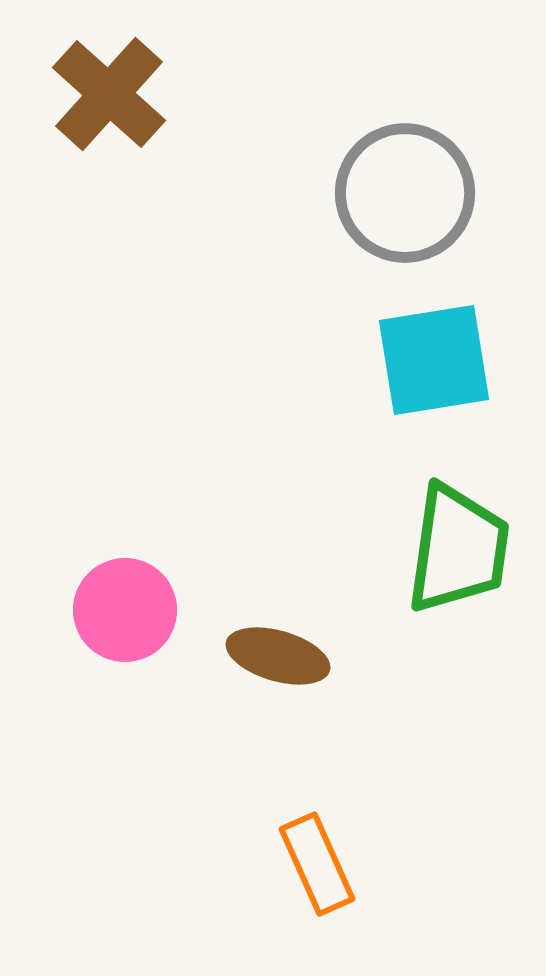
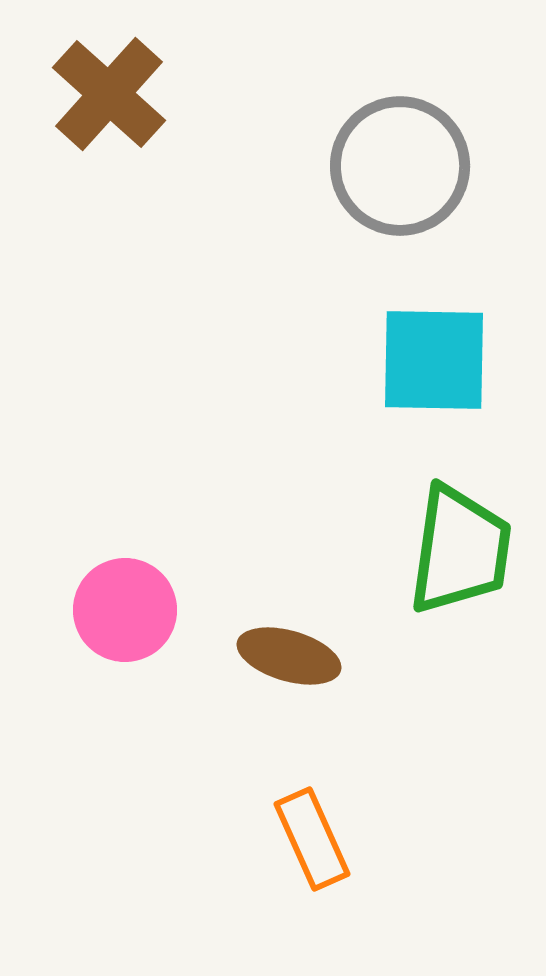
gray circle: moved 5 px left, 27 px up
cyan square: rotated 10 degrees clockwise
green trapezoid: moved 2 px right, 1 px down
brown ellipse: moved 11 px right
orange rectangle: moved 5 px left, 25 px up
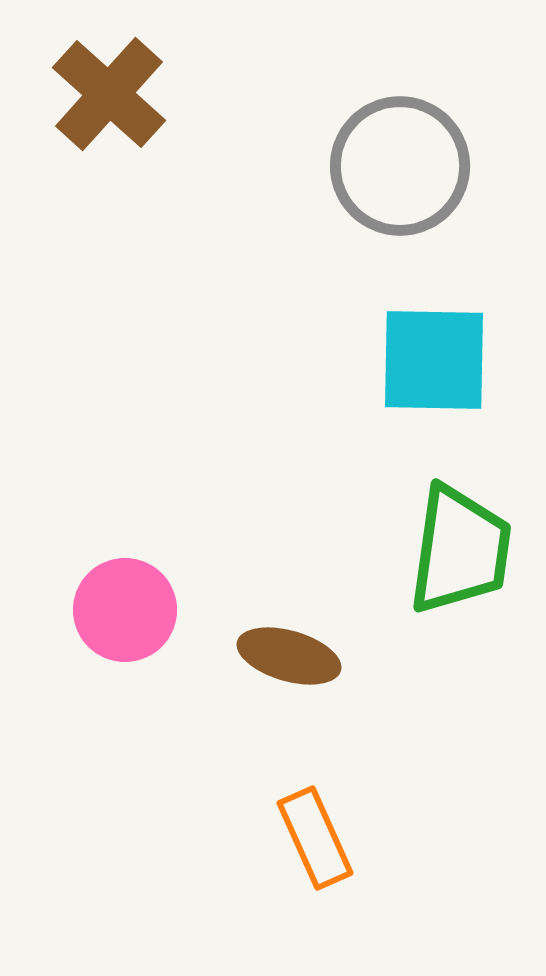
orange rectangle: moved 3 px right, 1 px up
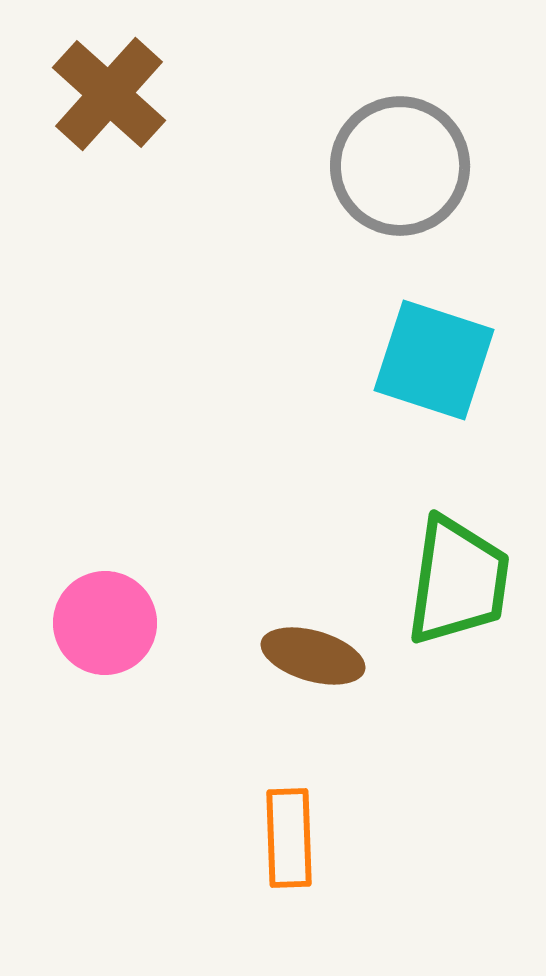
cyan square: rotated 17 degrees clockwise
green trapezoid: moved 2 px left, 31 px down
pink circle: moved 20 px left, 13 px down
brown ellipse: moved 24 px right
orange rectangle: moved 26 px left; rotated 22 degrees clockwise
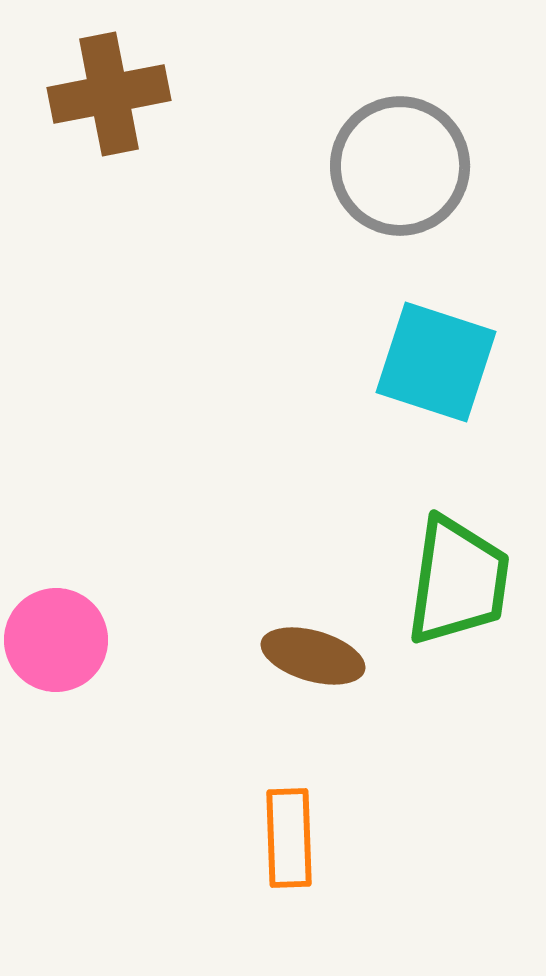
brown cross: rotated 37 degrees clockwise
cyan square: moved 2 px right, 2 px down
pink circle: moved 49 px left, 17 px down
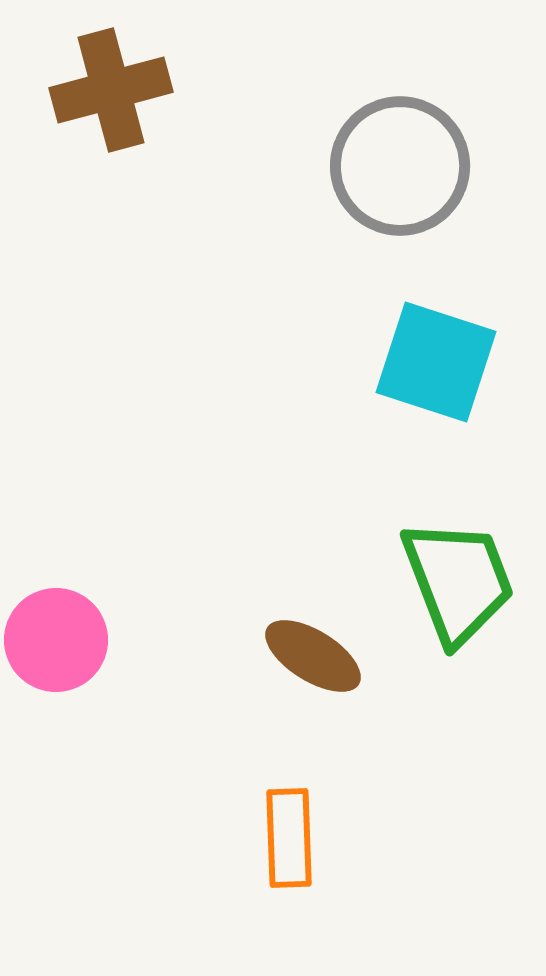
brown cross: moved 2 px right, 4 px up; rotated 4 degrees counterclockwise
green trapezoid: rotated 29 degrees counterclockwise
brown ellipse: rotated 16 degrees clockwise
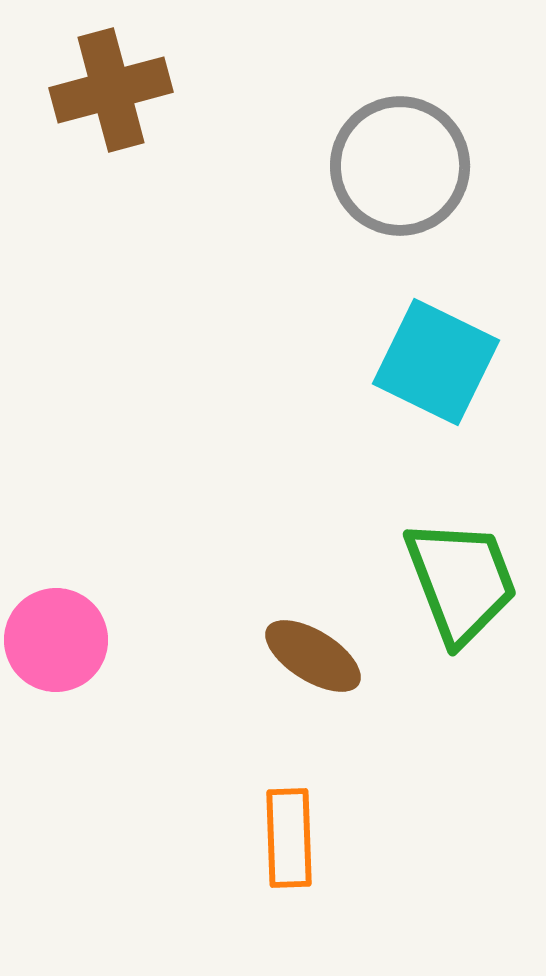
cyan square: rotated 8 degrees clockwise
green trapezoid: moved 3 px right
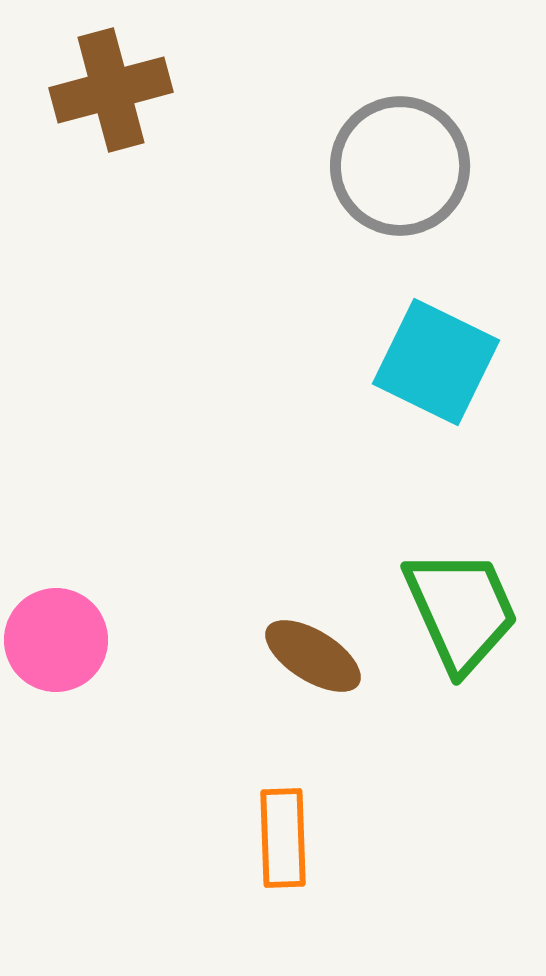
green trapezoid: moved 29 px down; rotated 3 degrees counterclockwise
orange rectangle: moved 6 px left
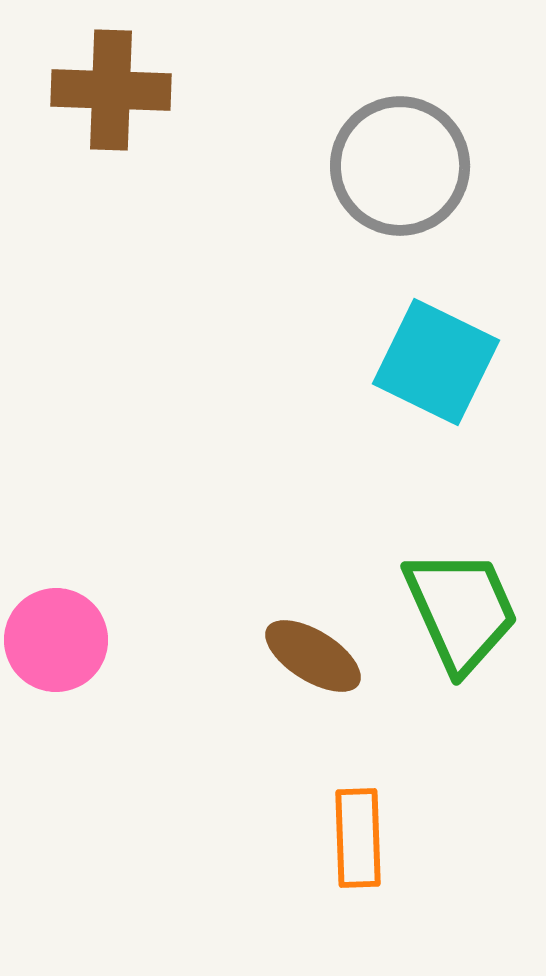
brown cross: rotated 17 degrees clockwise
orange rectangle: moved 75 px right
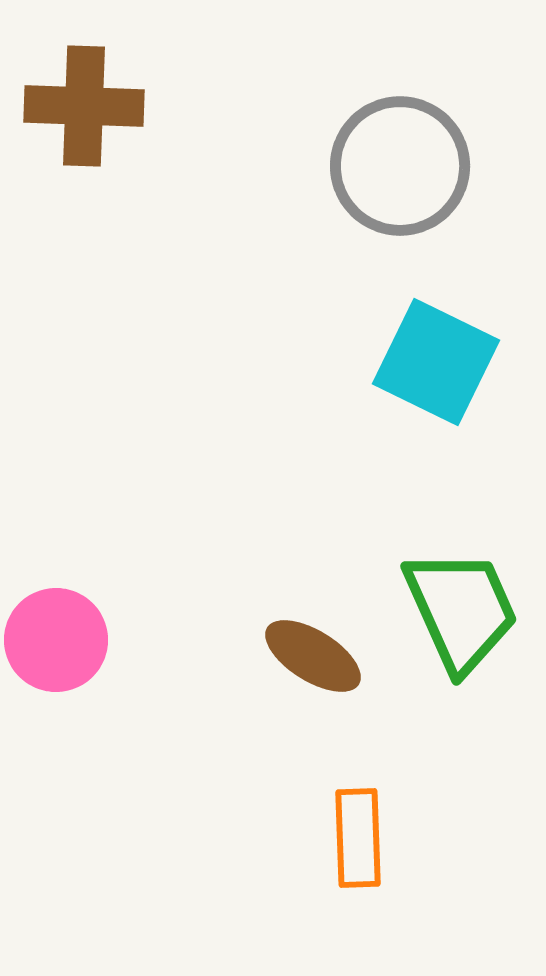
brown cross: moved 27 px left, 16 px down
